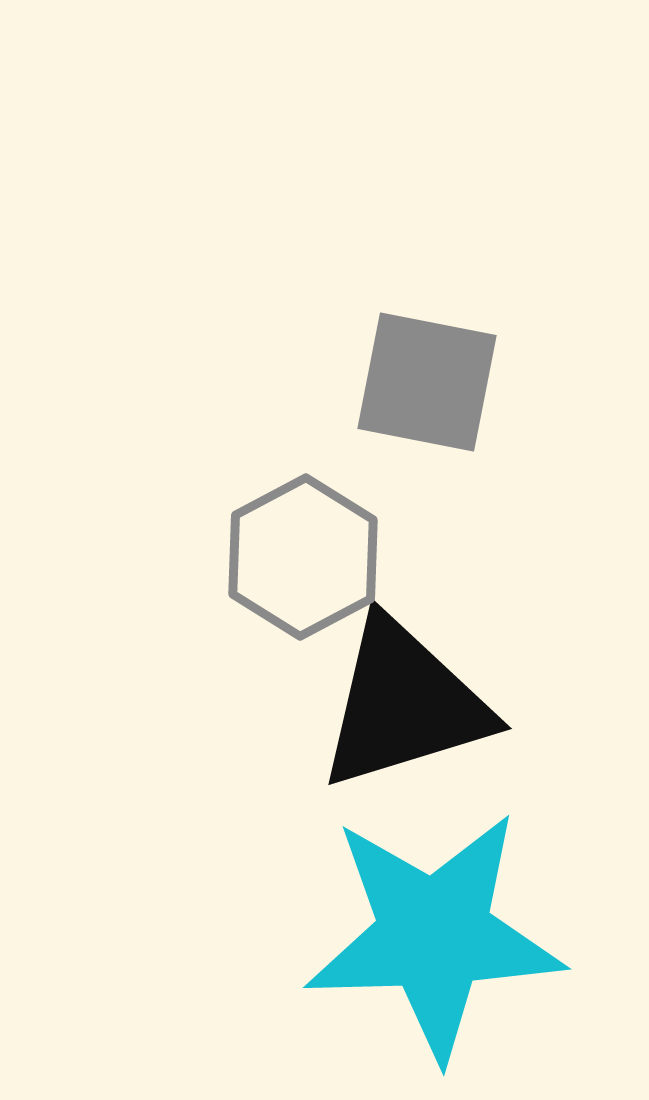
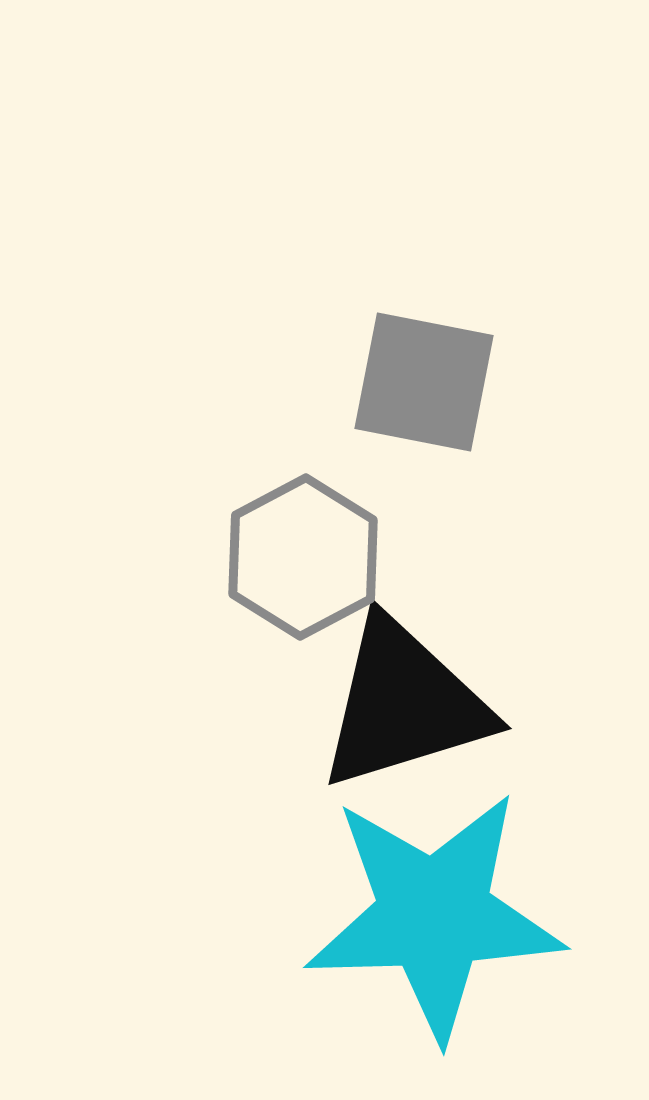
gray square: moved 3 px left
cyan star: moved 20 px up
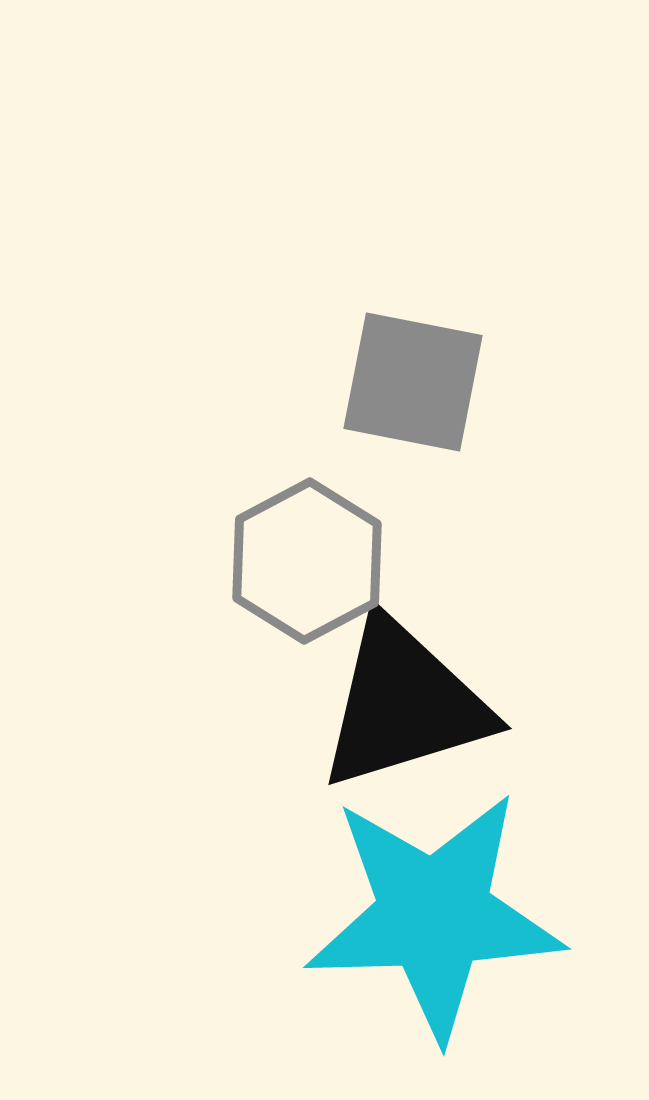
gray square: moved 11 px left
gray hexagon: moved 4 px right, 4 px down
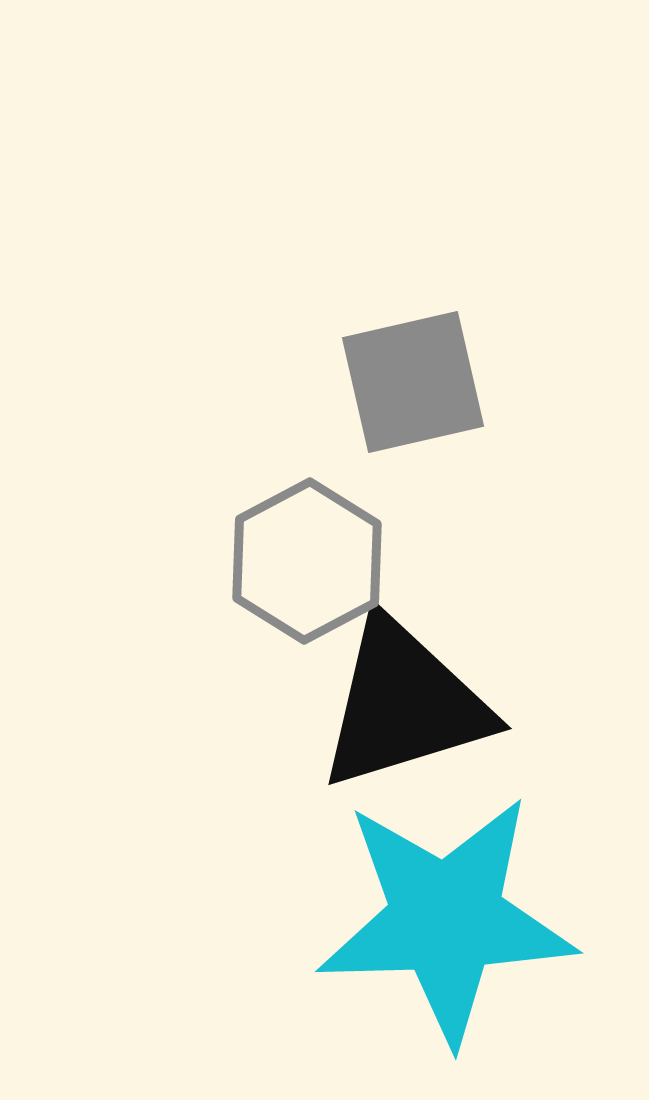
gray square: rotated 24 degrees counterclockwise
cyan star: moved 12 px right, 4 px down
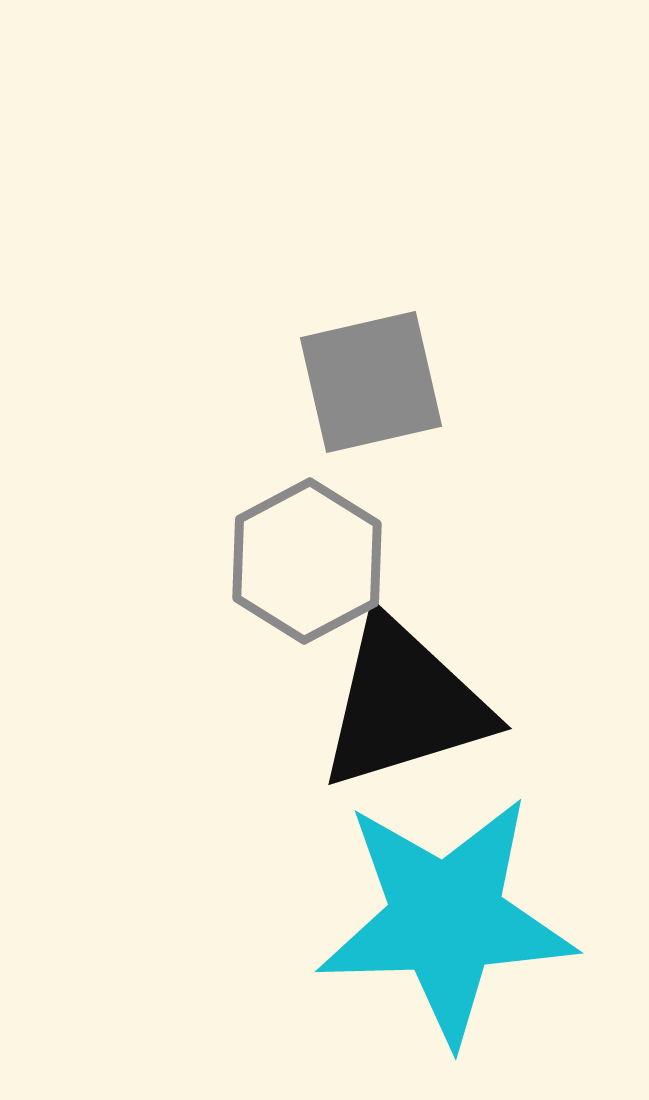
gray square: moved 42 px left
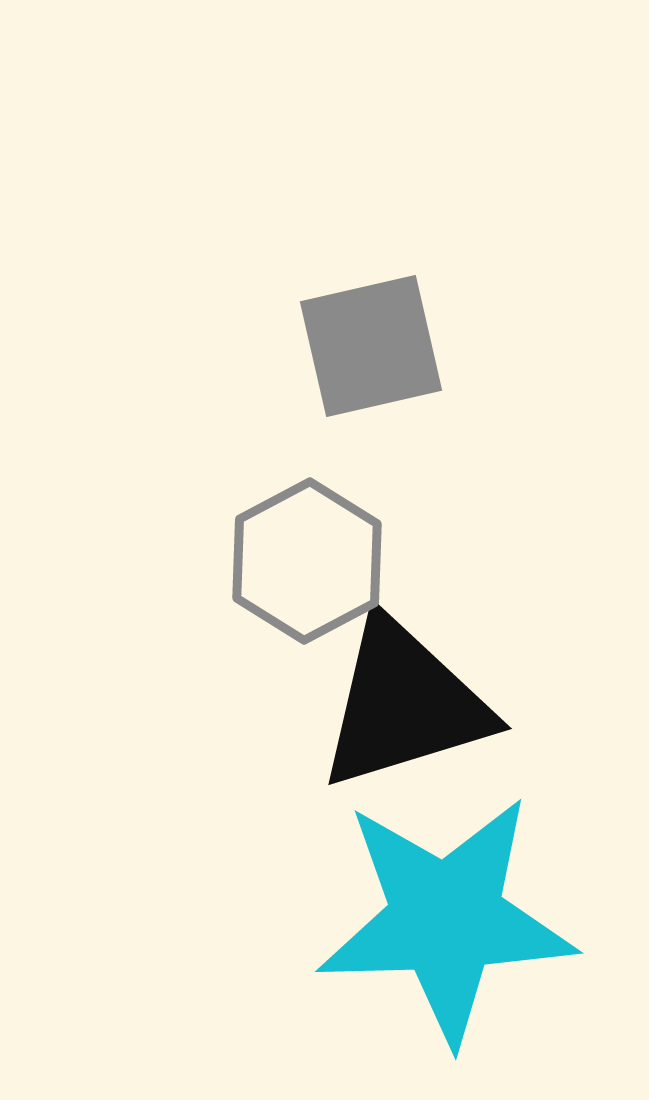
gray square: moved 36 px up
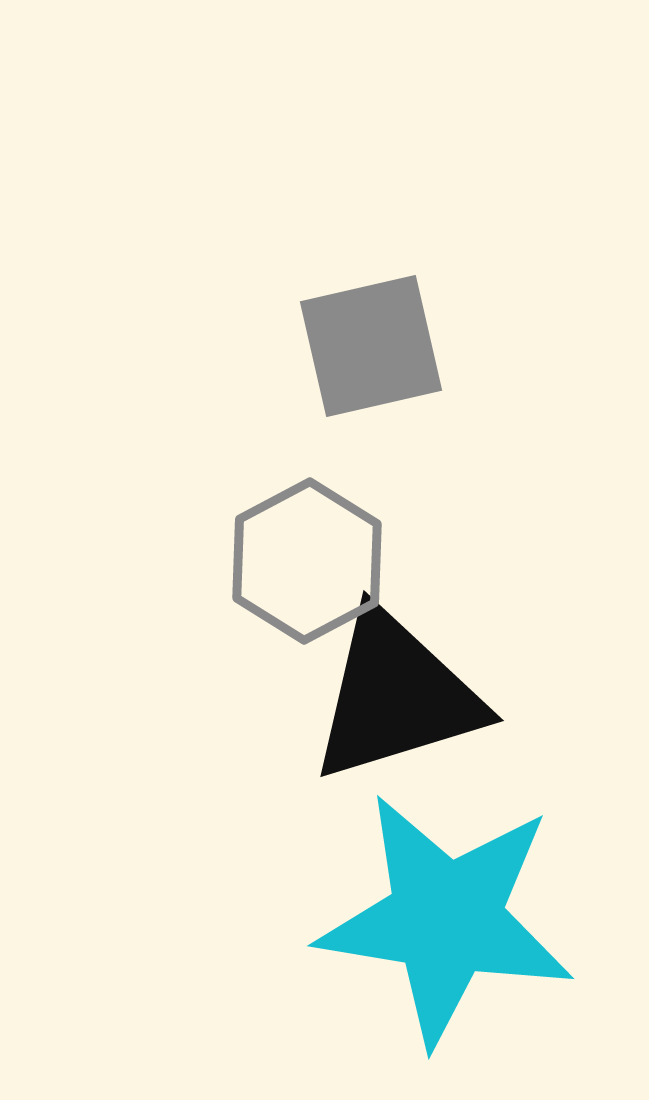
black triangle: moved 8 px left, 8 px up
cyan star: rotated 11 degrees clockwise
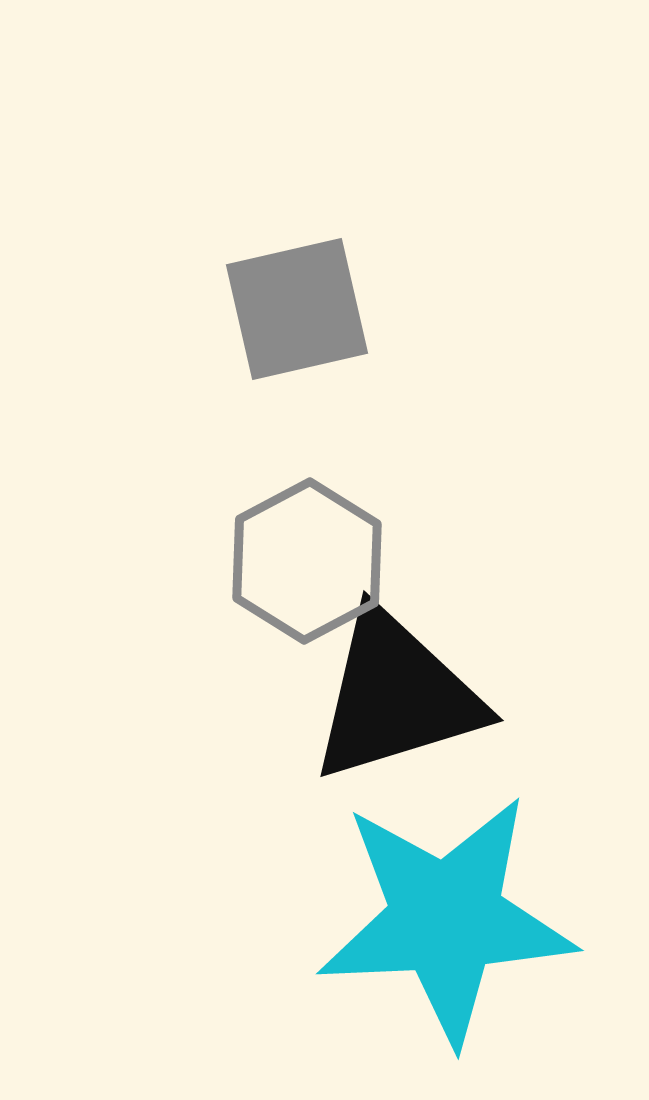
gray square: moved 74 px left, 37 px up
cyan star: rotated 12 degrees counterclockwise
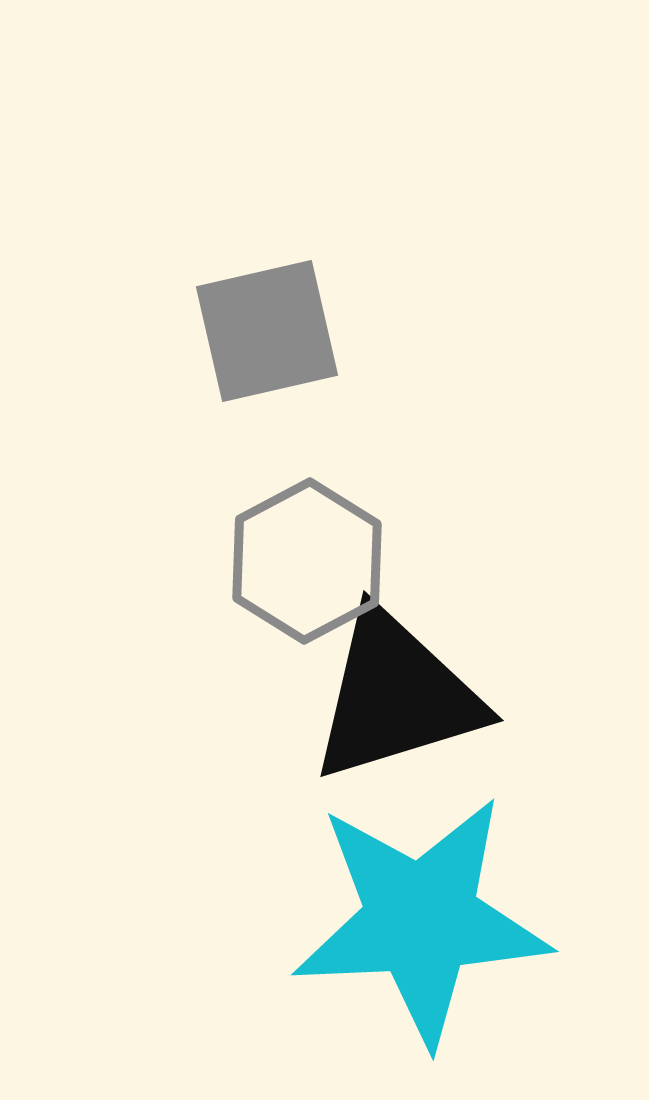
gray square: moved 30 px left, 22 px down
cyan star: moved 25 px left, 1 px down
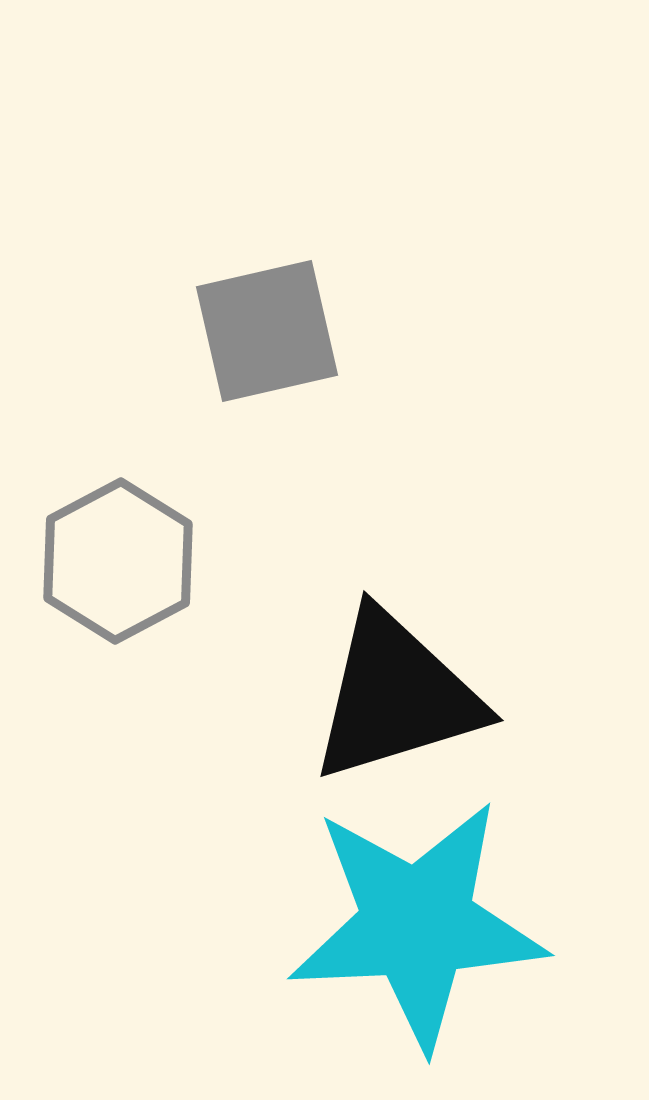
gray hexagon: moved 189 px left
cyan star: moved 4 px left, 4 px down
